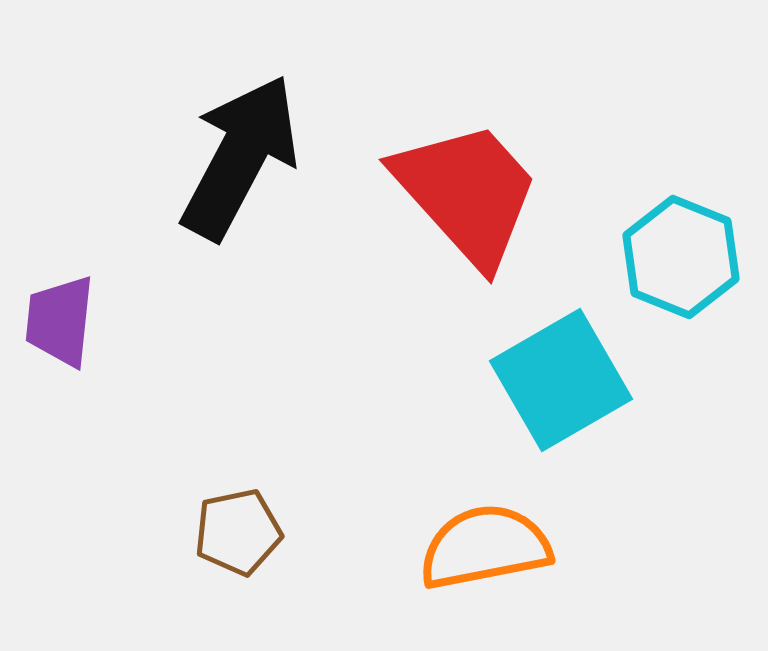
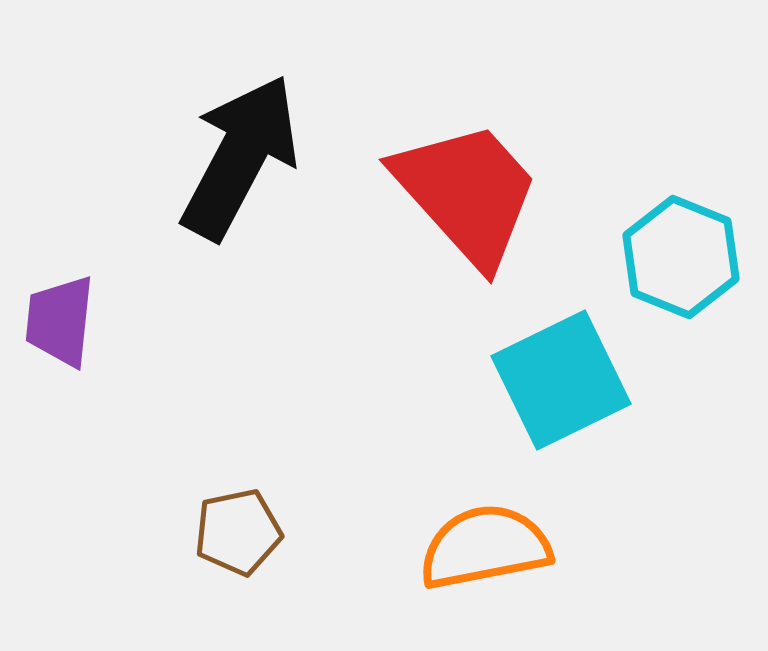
cyan square: rotated 4 degrees clockwise
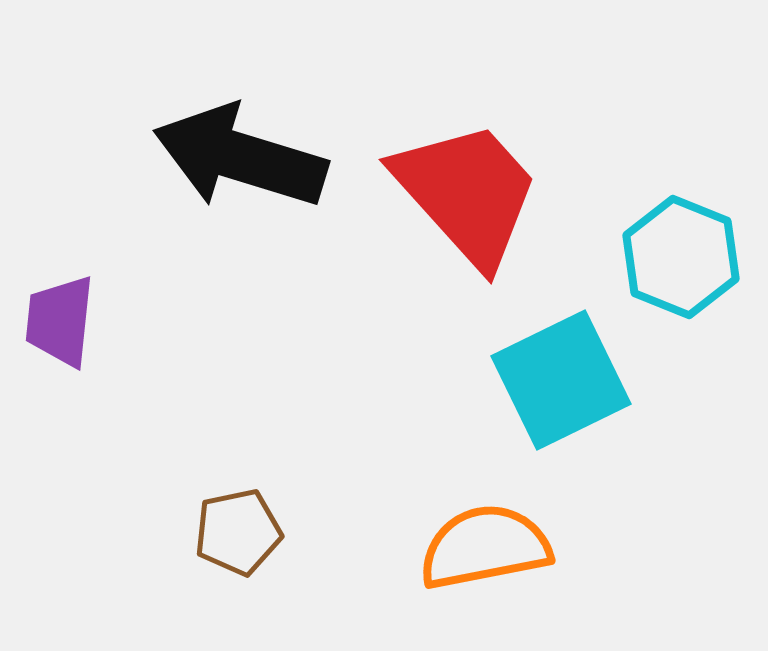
black arrow: rotated 101 degrees counterclockwise
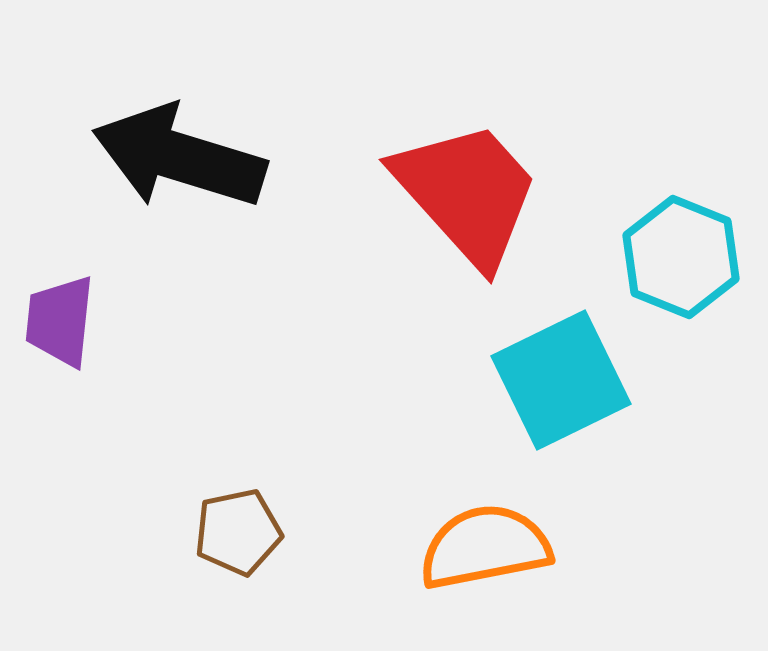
black arrow: moved 61 px left
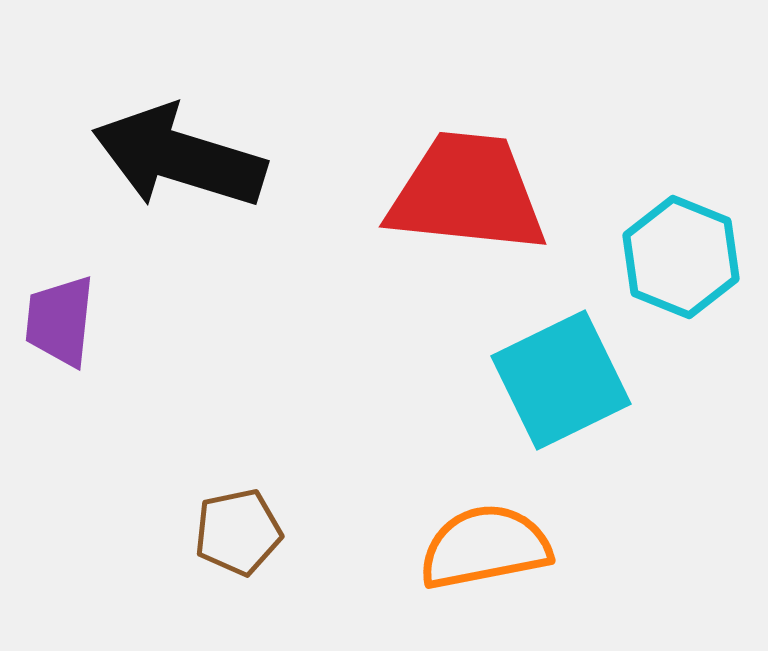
red trapezoid: rotated 42 degrees counterclockwise
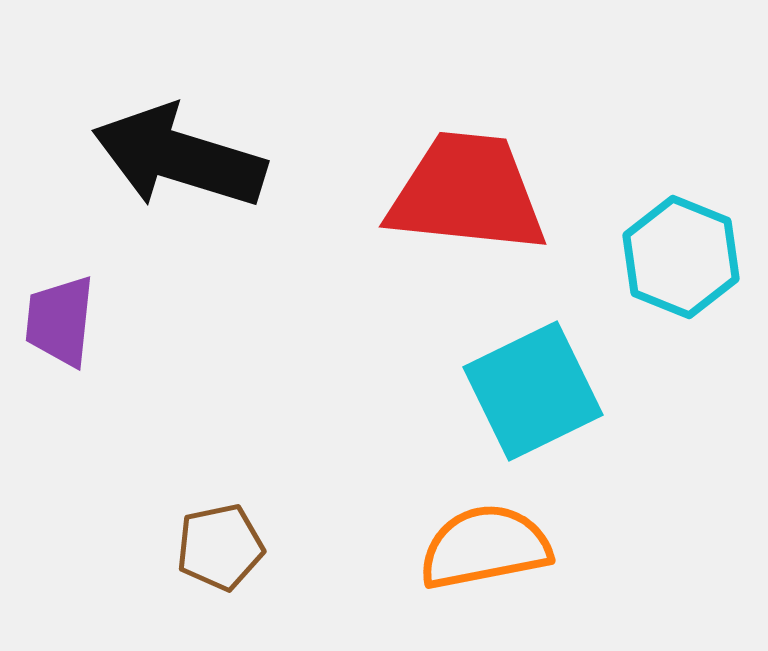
cyan square: moved 28 px left, 11 px down
brown pentagon: moved 18 px left, 15 px down
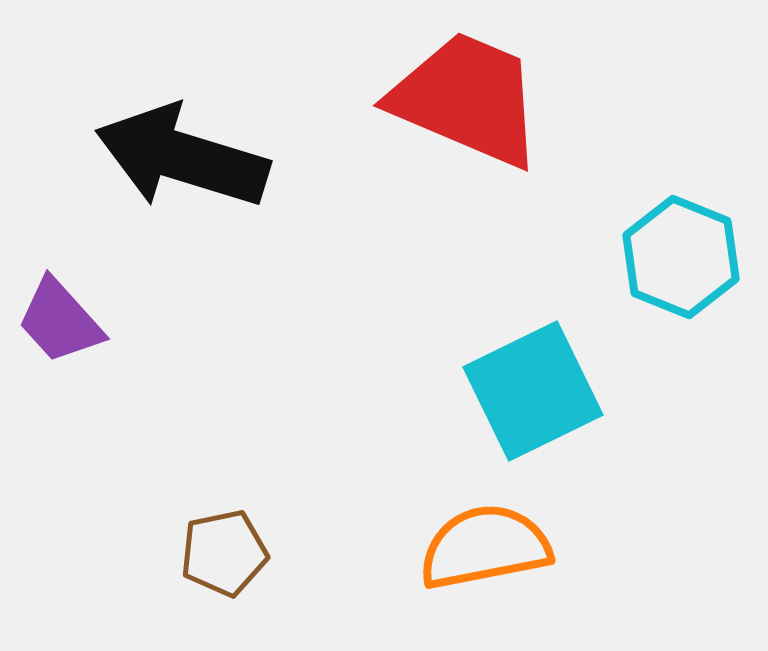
black arrow: moved 3 px right
red trapezoid: moved 94 px up; rotated 17 degrees clockwise
purple trapezoid: rotated 48 degrees counterclockwise
brown pentagon: moved 4 px right, 6 px down
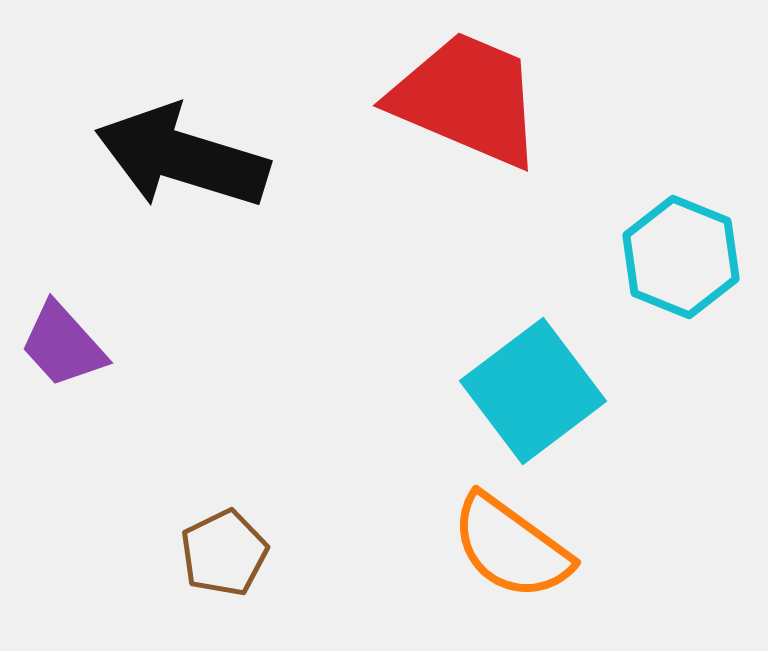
purple trapezoid: moved 3 px right, 24 px down
cyan square: rotated 11 degrees counterclockwise
orange semicircle: moved 26 px right; rotated 133 degrees counterclockwise
brown pentagon: rotated 14 degrees counterclockwise
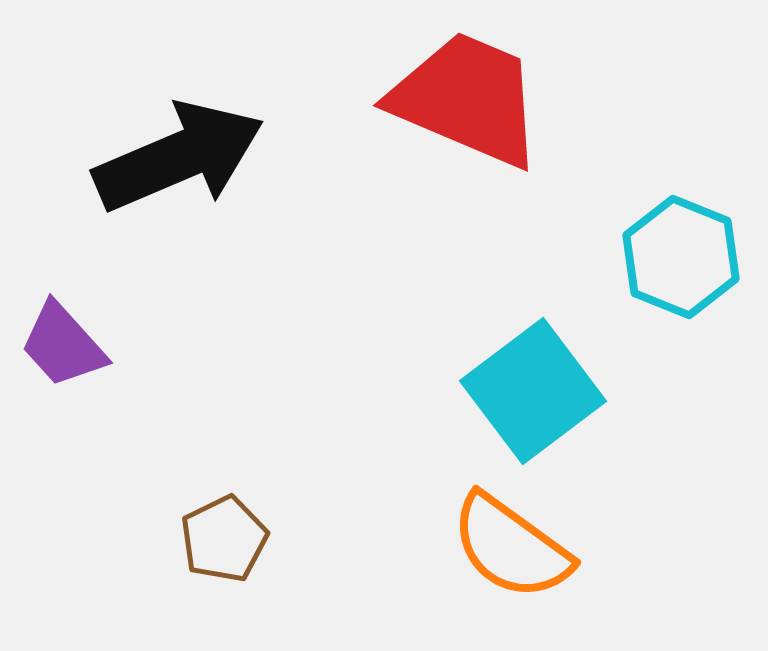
black arrow: moved 3 px left; rotated 140 degrees clockwise
brown pentagon: moved 14 px up
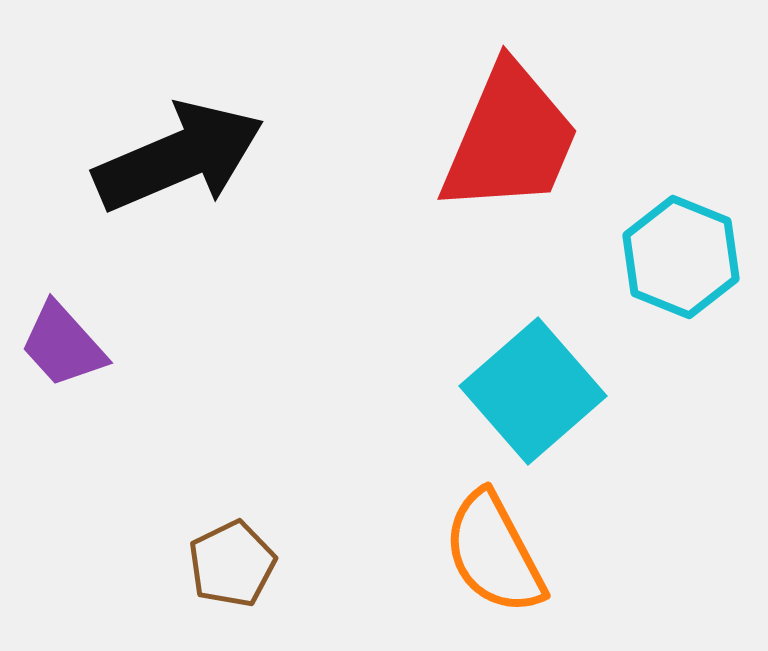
red trapezoid: moved 43 px right, 40 px down; rotated 90 degrees clockwise
cyan square: rotated 4 degrees counterclockwise
brown pentagon: moved 8 px right, 25 px down
orange semicircle: moved 17 px left, 6 px down; rotated 26 degrees clockwise
